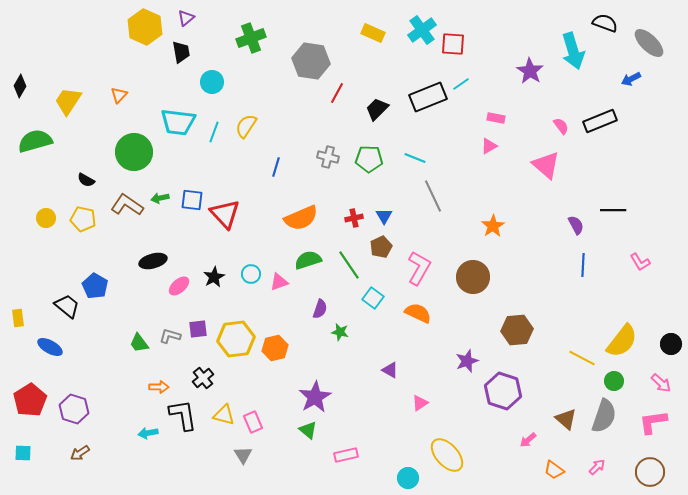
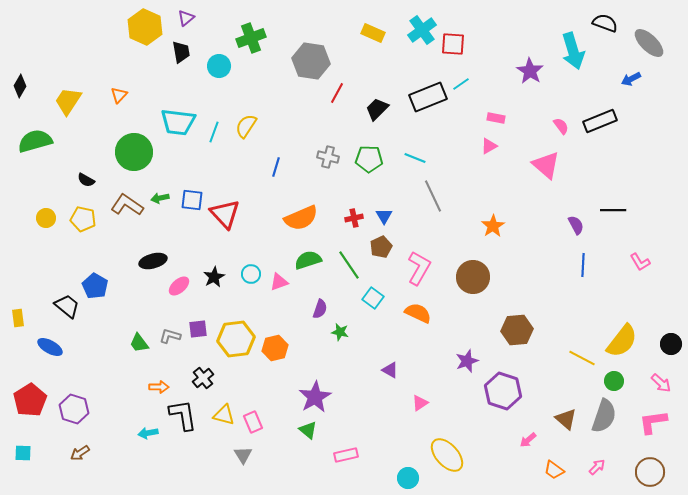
cyan circle at (212, 82): moved 7 px right, 16 px up
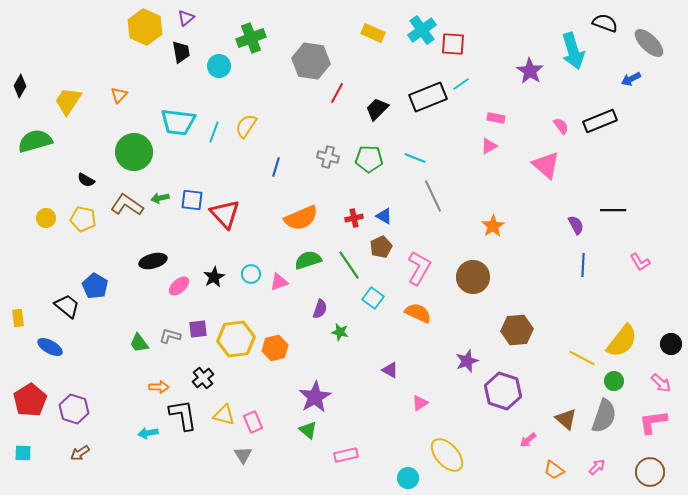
blue triangle at (384, 216): rotated 30 degrees counterclockwise
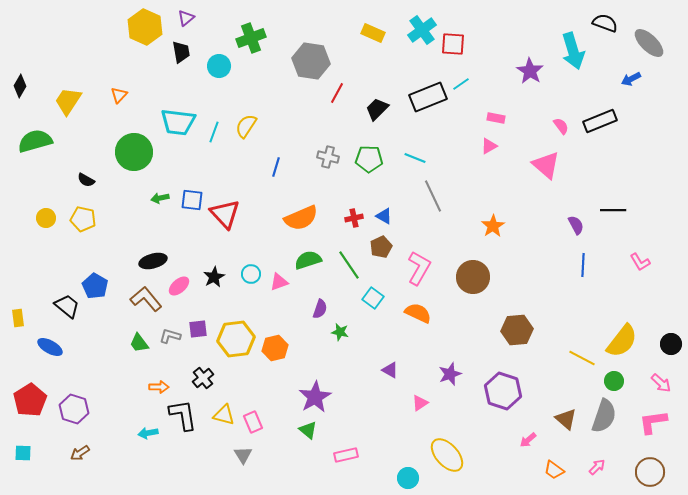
brown L-shape at (127, 205): moved 19 px right, 94 px down; rotated 16 degrees clockwise
purple star at (467, 361): moved 17 px left, 13 px down
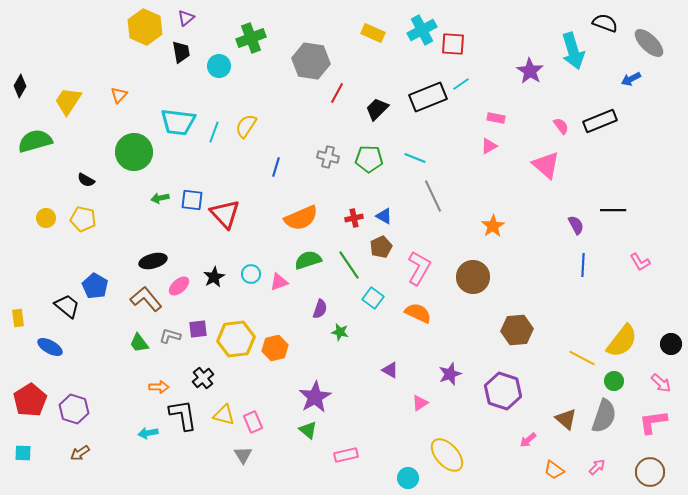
cyan cross at (422, 30): rotated 8 degrees clockwise
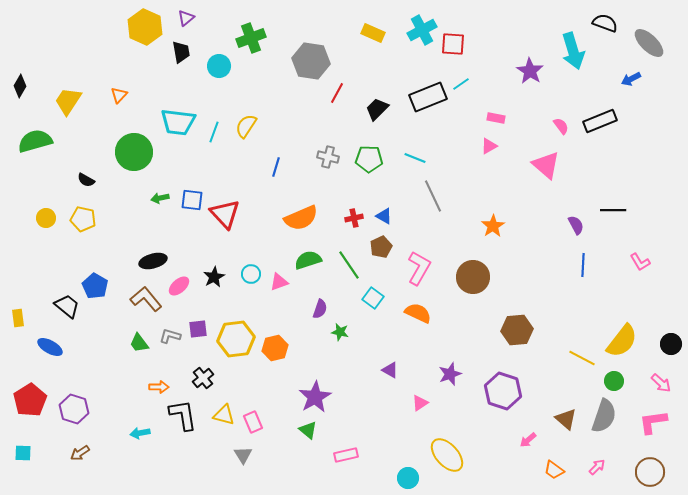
cyan arrow at (148, 433): moved 8 px left
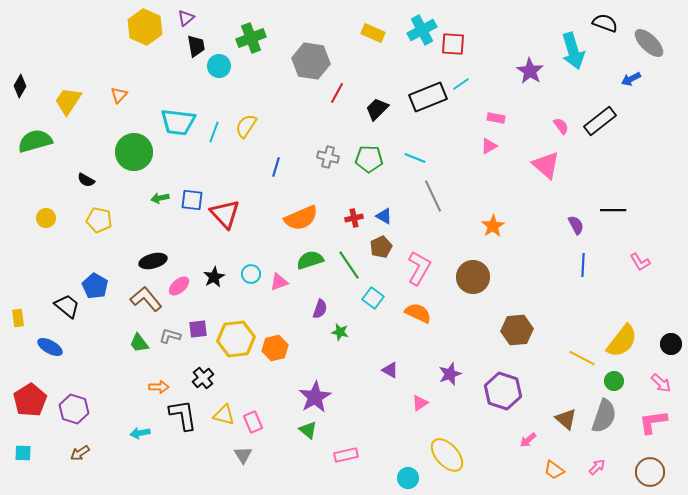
black trapezoid at (181, 52): moved 15 px right, 6 px up
black rectangle at (600, 121): rotated 16 degrees counterclockwise
yellow pentagon at (83, 219): moved 16 px right, 1 px down
green semicircle at (308, 260): moved 2 px right
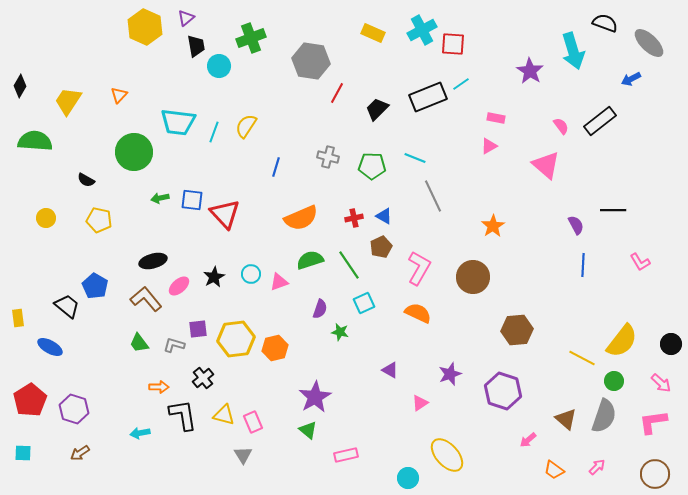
green semicircle at (35, 141): rotated 20 degrees clockwise
green pentagon at (369, 159): moved 3 px right, 7 px down
cyan square at (373, 298): moved 9 px left, 5 px down; rotated 30 degrees clockwise
gray L-shape at (170, 336): moved 4 px right, 9 px down
brown circle at (650, 472): moved 5 px right, 2 px down
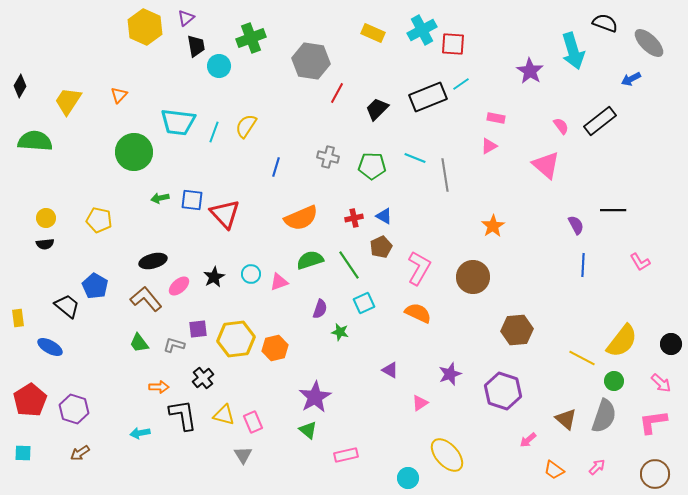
black semicircle at (86, 180): moved 41 px left, 64 px down; rotated 36 degrees counterclockwise
gray line at (433, 196): moved 12 px right, 21 px up; rotated 16 degrees clockwise
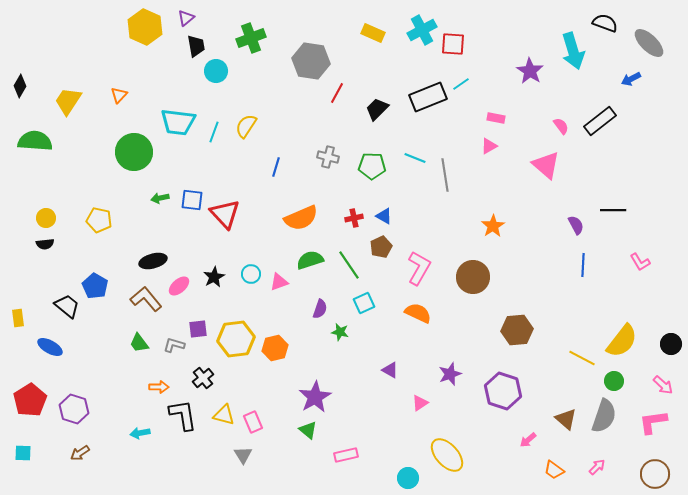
cyan circle at (219, 66): moved 3 px left, 5 px down
pink arrow at (661, 383): moved 2 px right, 2 px down
